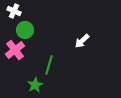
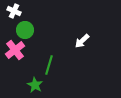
green star: rotated 14 degrees counterclockwise
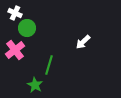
white cross: moved 1 px right, 2 px down
green circle: moved 2 px right, 2 px up
white arrow: moved 1 px right, 1 px down
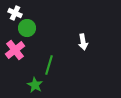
white arrow: rotated 56 degrees counterclockwise
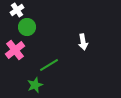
white cross: moved 2 px right, 3 px up; rotated 32 degrees clockwise
green circle: moved 1 px up
green line: rotated 42 degrees clockwise
green star: rotated 21 degrees clockwise
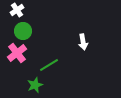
green circle: moved 4 px left, 4 px down
pink cross: moved 2 px right, 3 px down
